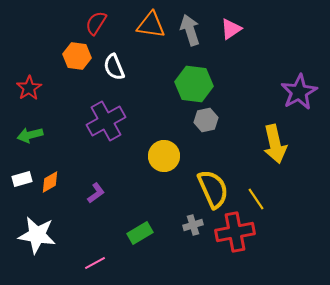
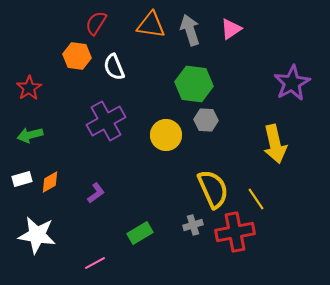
purple star: moved 7 px left, 9 px up
gray hexagon: rotated 15 degrees clockwise
yellow circle: moved 2 px right, 21 px up
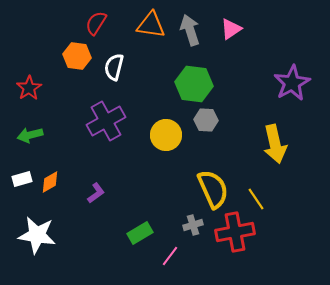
white semicircle: rotated 36 degrees clockwise
pink line: moved 75 px right, 7 px up; rotated 25 degrees counterclockwise
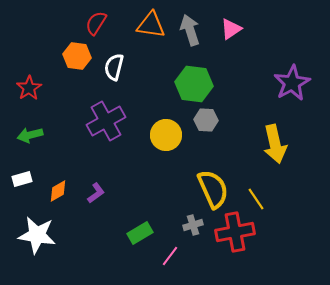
orange diamond: moved 8 px right, 9 px down
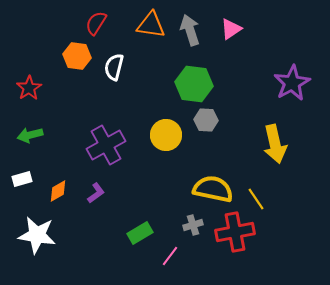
purple cross: moved 24 px down
yellow semicircle: rotated 54 degrees counterclockwise
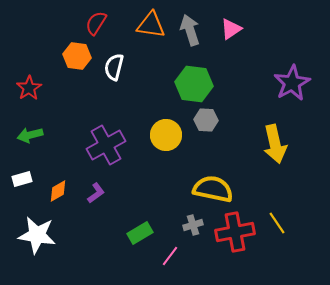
yellow line: moved 21 px right, 24 px down
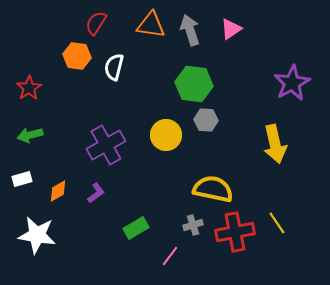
green rectangle: moved 4 px left, 5 px up
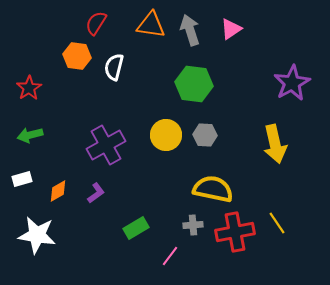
gray hexagon: moved 1 px left, 15 px down
gray cross: rotated 12 degrees clockwise
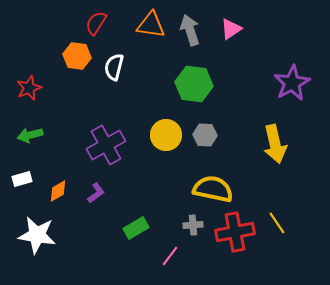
red star: rotated 10 degrees clockwise
